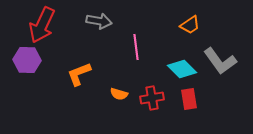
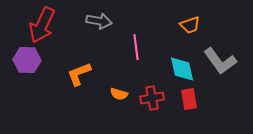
orange trapezoid: rotated 15 degrees clockwise
cyan diamond: rotated 32 degrees clockwise
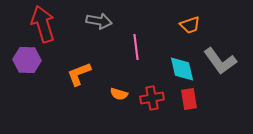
red arrow: moved 1 px right, 1 px up; rotated 138 degrees clockwise
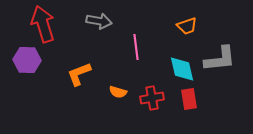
orange trapezoid: moved 3 px left, 1 px down
gray L-shape: moved 2 px up; rotated 60 degrees counterclockwise
orange semicircle: moved 1 px left, 2 px up
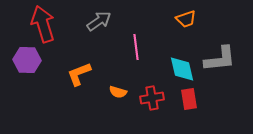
gray arrow: rotated 45 degrees counterclockwise
orange trapezoid: moved 1 px left, 7 px up
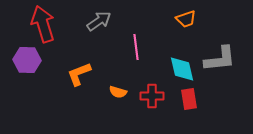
red cross: moved 2 px up; rotated 10 degrees clockwise
